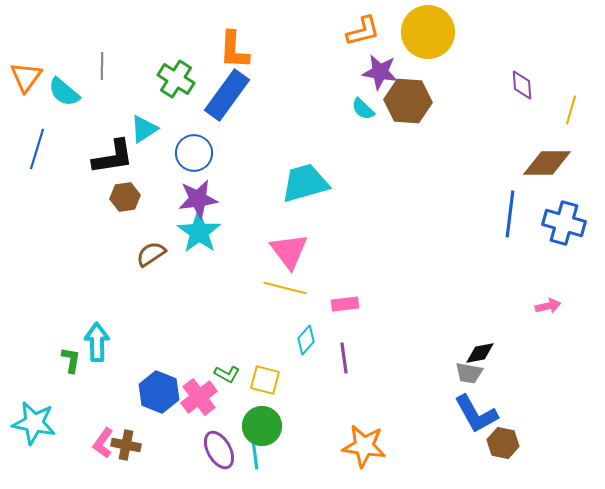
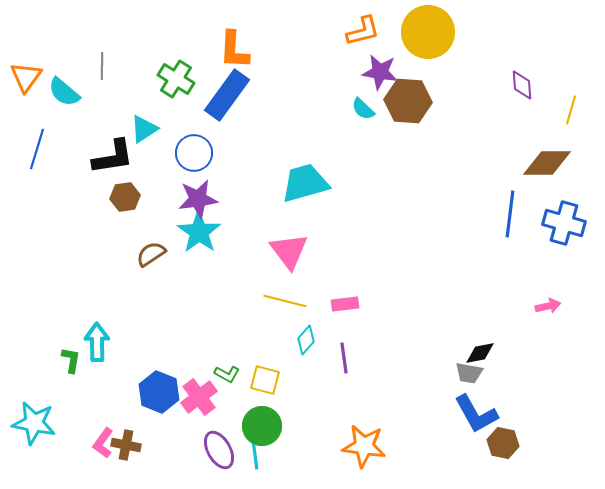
yellow line at (285, 288): moved 13 px down
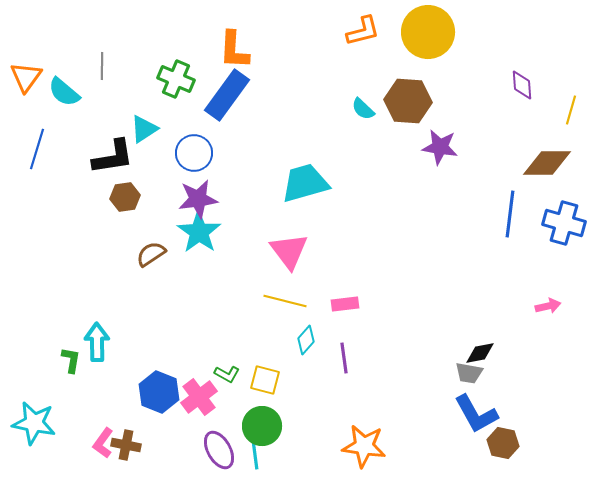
purple star at (380, 72): moved 60 px right, 75 px down
green cross at (176, 79): rotated 9 degrees counterclockwise
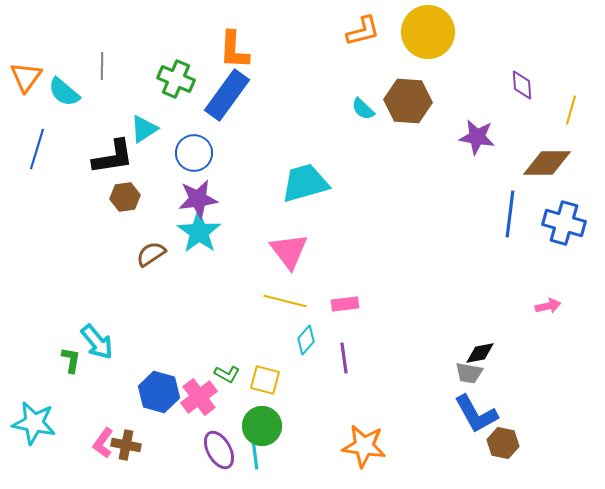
purple star at (440, 147): moved 37 px right, 10 px up
cyan arrow at (97, 342): rotated 141 degrees clockwise
blue hexagon at (159, 392): rotated 6 degrees counterclockwise
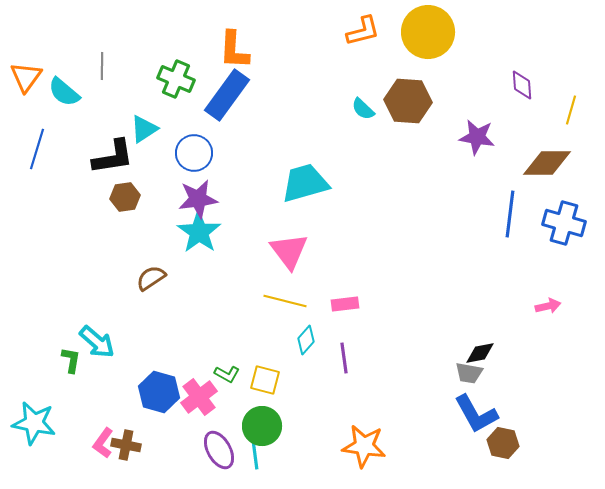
brown semicircle at (151, 254): moved 24 px down
cyan arrow at (97, 342): rotated 9 degrees counterclockwise
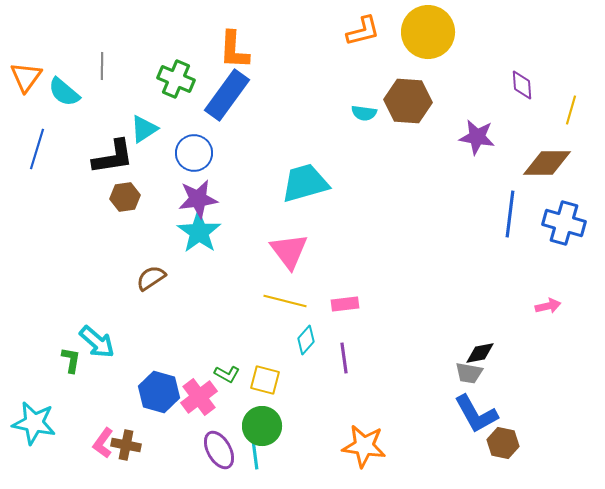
cyan semicircle at (363, 109): moved 1 px right, 4 px down; rotated 35 degrees counterclockwise
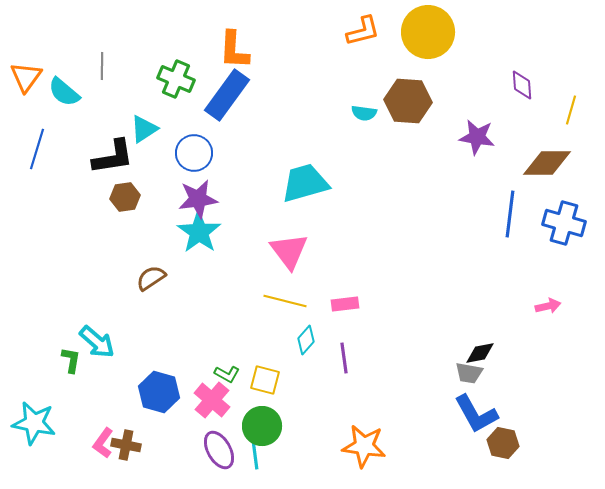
pink cross at (199, 397): moved 13 px right, 3 px down; rotated 12 degrees counterclockwise
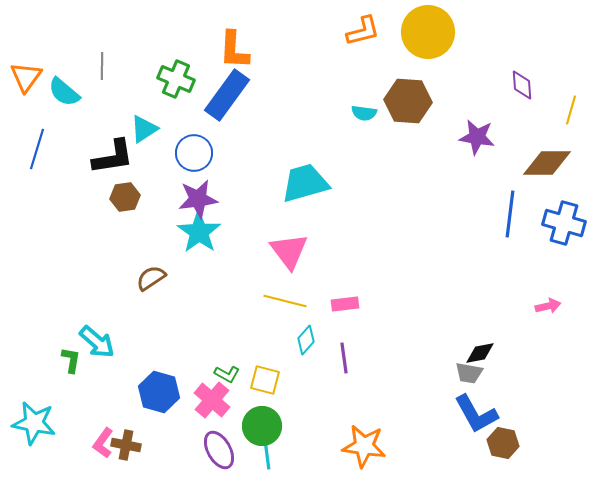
cyan line at (255, 455): moved 12 px right
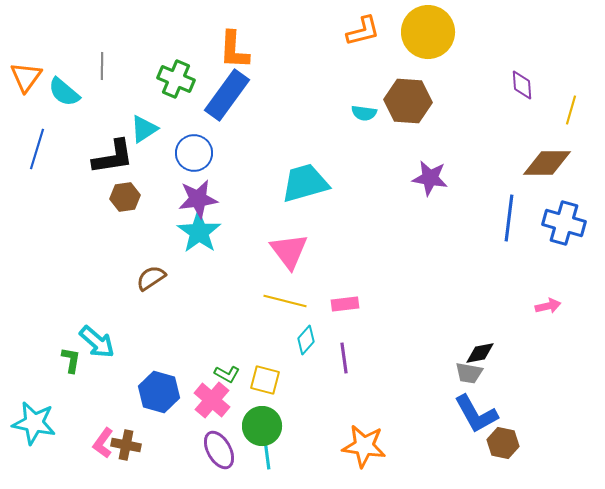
purple star at (477, 137): moved 47 px left, 41 px down
blue line at (510, 214): moved 1 px left, 4 px down
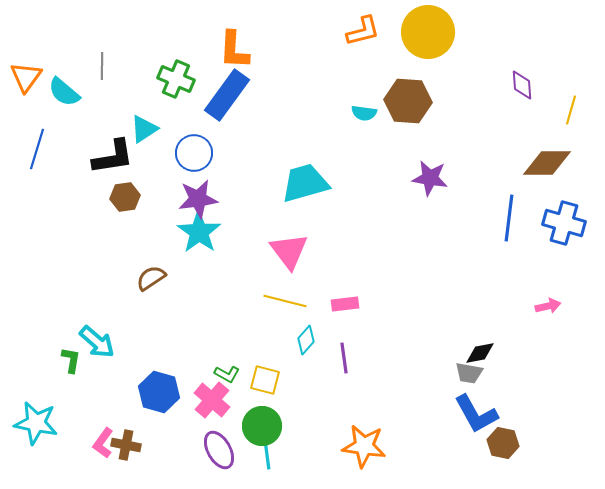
cyan star at (34, 423): moved 2 px right
